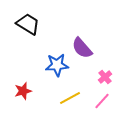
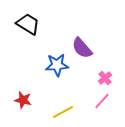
pink cross: moved 1 px down
red star: moved 9 px down; rotated 30 degrees clockwise
yellow line: moved 7 px left, 14 px down
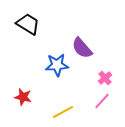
red star: moved 3 px up
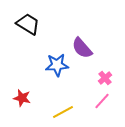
red star: moved 1 px left, 1 px down
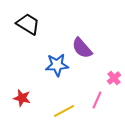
pink cross: moved 9 px right
pink line: moved 5 px left, 1 px up; rotated 18 degrees counterclockwise
yellow line: moved 1 px right, 1 px up
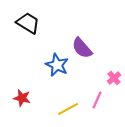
black trapezoid: moved 1 px up
blue star: rotated 30 degrees clockwise
yellow line: moved 4 px right, 2 px up
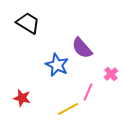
pink cross: moved 3 px left, 4 px up
pink line: moved 9 px left, 8 px up
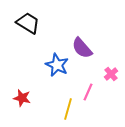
yellow line: rotated 45 degrees counterclockwise
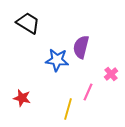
purple semicircle: moved 1 px left, 1 px up; rotated 55 degrees clockwise
blue star: moved 5 px up; rotated 20 degrees counterclockwise
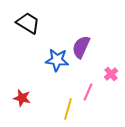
purple semicircle: rotated 10 degrees clockwise
